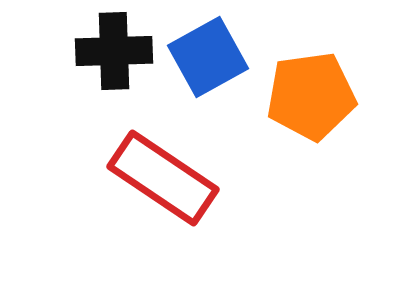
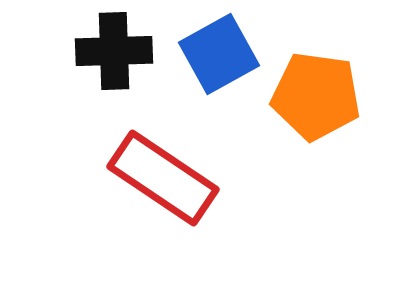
blue square: moved 11 px right, 3 px up
orange pentagon: moved 5 px right; rotated 16 degrees clockwise
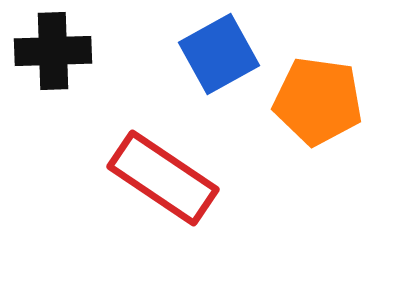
black cross: moved 61 px left
orange pentagon: moved 2 px right, 5 px down
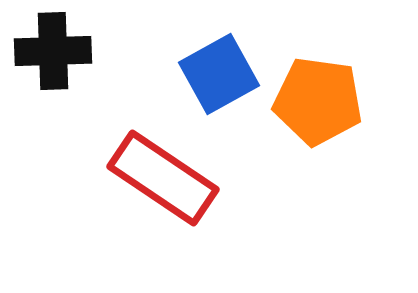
blue square: moved 20 px down
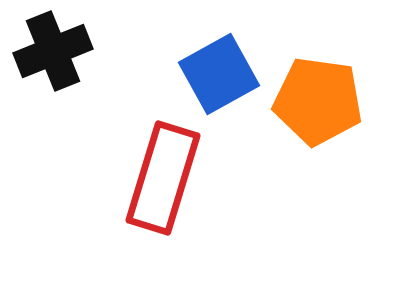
black cross: rotated 20 degrees counterclockwise
red rectangle: rotated 73 degrees clockwise
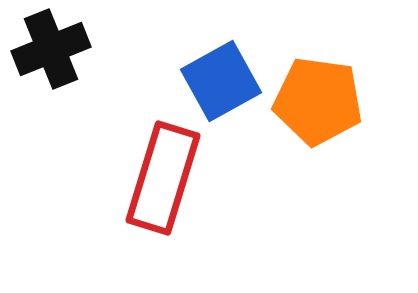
black cross: moved 2 px left, 2 px up
blue square: moved 2 px right, 7 px down
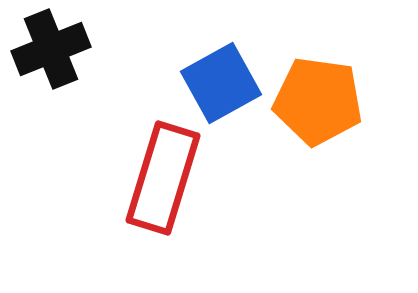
blue square: moved 2 px down
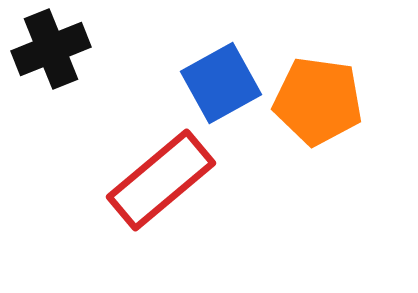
red rectangle: moved 2 px left, 2 px down; rotated 33 degrees clockwise
